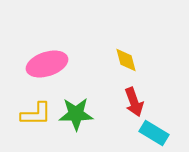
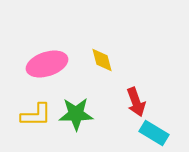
yellow diamond: moved 24 px left
red arrow: moved 2 px right
yellow L-shape: moved 1 px down
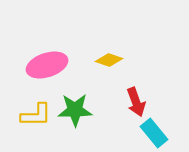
yellow diamond: moved 7 px right; rotated 56 degrees counterclockwise
pink ellipse: moved 1 px down
green star: moved 1 px left, 4 px up
cyan rectangle: rotated 20 degrees clockwise
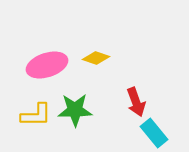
yellow diamond: moved 13 px left, 2 px up
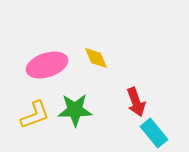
yellow diamond: rotated 48 degrees clockwise
yellow L-shape: moved 1 px left; rotated 20 degrees counterclockwise
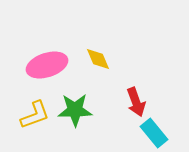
yellow diamond: moved 2 px right, 1 px down
